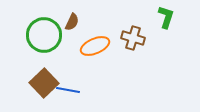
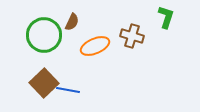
brown cross: moved 1 px left, 2 px up
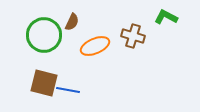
green L-shape: rotated 80 degrees counterclockwise
brown cross: moved 1 px right
brown square: rotated 32 degrees counterclockwise
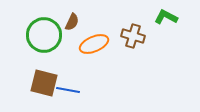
orange ellipse: moved 1 px left, 2 px up
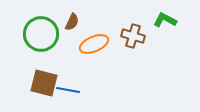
green L-shape: moved 1 px left, 3 px down
green circle: moved 3 px left, 1 px up
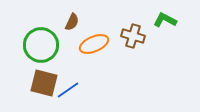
green circle: moved 11 px down
blue line: rotated 45 degrees counterclockwise
